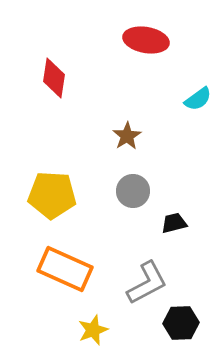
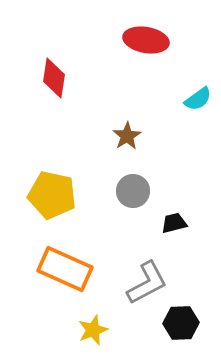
yellow pentagon: rotated 9 degrees clockwise
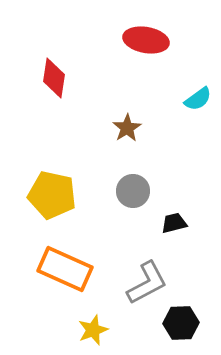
brown star: moved 8 px up
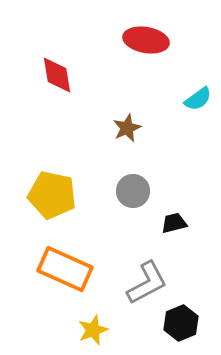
red diamond: moved 3 px right, 3 px up; rotated 18 degrees counterclockwise
brown star: rotated 8 degrees clockwise
black hexagon: rotated 20 degrees counterclockwise
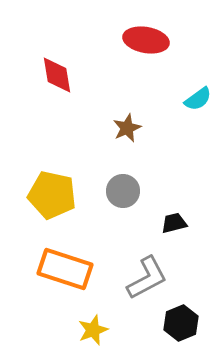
gray circle: moved 10 px left
orange rectangle: rotated 6 degrees counterclockwise
gray L-shape: moved 5 px up
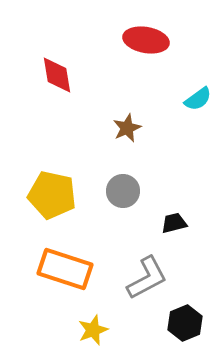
black hexagon: moved 4 px right
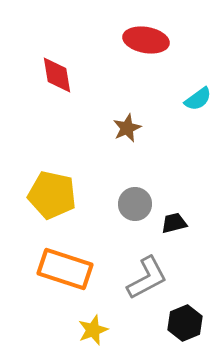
gray circle: moved 12 px right, 13 px down
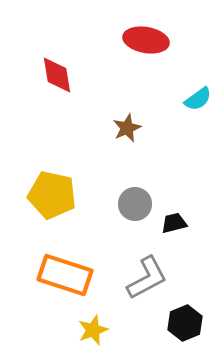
orange rectangle: moved 6 px down
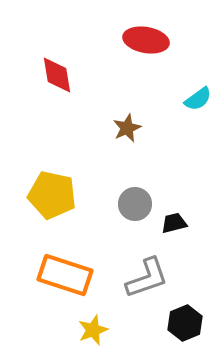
gray L-shape: rotated 9 degrees clockwise
